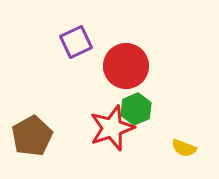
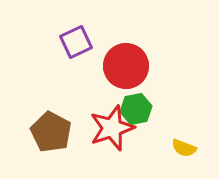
green hexagon: rotated 12 degrees clockwise
brown pentagon: moved 19 px right, 4 px up; rotated 15 degrees counterclockwise
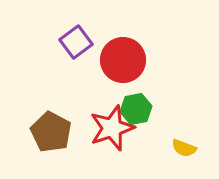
purple square: rotated 12 degrees counterclockwise
red circle: moved 3 px left, 6 px up
